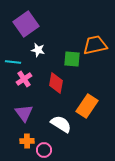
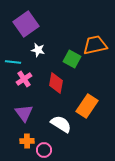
green square: rotated 24 degrees clockwise
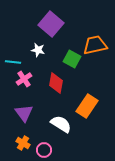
purple square: moved 25 px right; rotated 15 degrees counterclockwise
orange cross: moved 4 px left, 2 px down; rotated 32 degrees clockwise
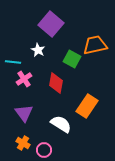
white star: rotated 16 degrees clockwise
